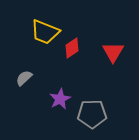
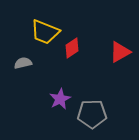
red triangle: moved 7 px right; rotated 30 degrees clockwise
gray semicircle: moved 1 px left, 15 px up; rotated 30 degrees clockwise
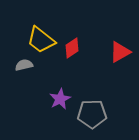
yellow trapezoid: moved 4 px left, 8 px down; rotated 16 degrees clockwise
gray semicircle: moved 1 px right, 2 px down
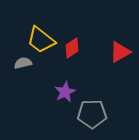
gray semicircle: moved 1 px left, 2 px up
purple star: moved 5 px right, 7 px up
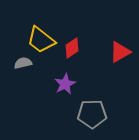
purple star: moved 8 px up
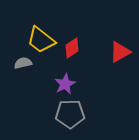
gray pentagon: moved 22 px left
